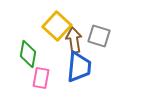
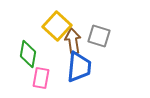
brown arrow: moved 1 px left, 1 px down
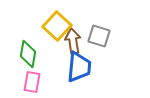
pink rectangle: moved 9 px left, 4 px down
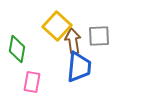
gray square: rotated 20 degrees counterclockwise
green diamond: moved 11 px left, 5 px up
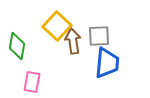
green diamond: moved 3 px up
blue trapezoid: moved 28 px right, 4 px up
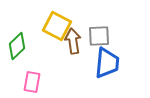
yellow square: rotated 16 degrees counterclockwise
green diamond: rotated 36 degrees clockwise
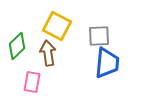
brown arrow: moved 25 px left, 12 px down
